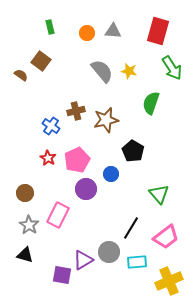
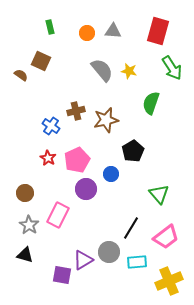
brown square: rotated 12 degrees counterclockwise
gray semicircle: moved 1 px up
black pentagon: rotated 10 degrees clockwise
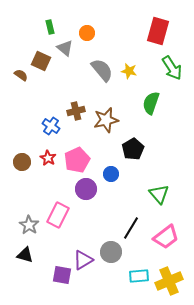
gray triangle: moved 48 px left, 17 px down; rotated 36 degrees clockwise
black pentagon: moved 2 px up
brown circle: moved 3 px left, 31 px up
gray circle: moved 2 px right
cyan rectangle: moved 2 px right, 14 px down
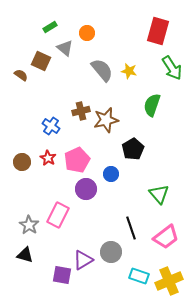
green rectangle: rotated 72 degrees clockwise
green semicircle: moved 1 px right, 2 px down
brown cross: moved 5 px right
black line: rotated 50 degrees counterclockwise
cyan rectangle: rotated 24 degrees clockwise
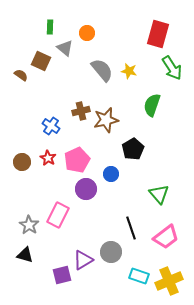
green rectangle: rotated 56 degrees counterclockwise
red rectangle: moved 3 px down
purple square: rotated 24 degrees counterclockwise
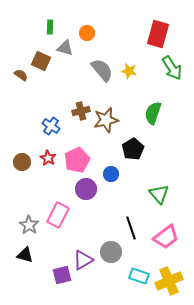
gray triangle: rotated 24 degrees counterclockwise
green semicircle: moved 1 px right, 8 px down
